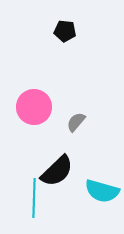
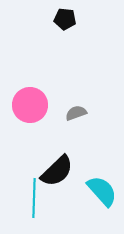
black pentagon: moved 12 px up
pink circle: moved 4 px left, 2 px up
gray semicircle: moved 9 px up; rotated 30 degrees clockwise
cyan semicircle: rotated 148 degrees counterclockwise
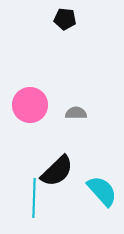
gray semicircle: rotated 20 degrees clockwise
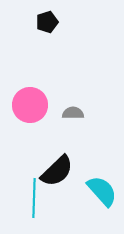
black pentagon: moved 18 px left, 3 px down; rotated 25 degrees counterclockwise
gray semicircle: moved 3 px left
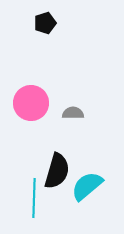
black pentagon: moved 2 px left, 1 px down
pink circle: moved 1 px right, 2 px up
black semicircle: rotated 30 degrees counterclockwise
cyan semicircle: moved 15 px left, 5 px up; rotated 88 degrees counterclockwise
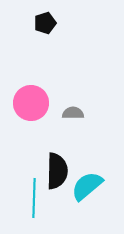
black semicircle: rotated 15 degrees counterclockwise
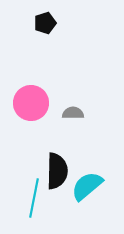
cyan line: rotated 9 degrees clockwise
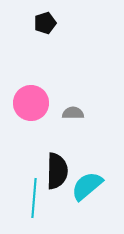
cyan line: rotated 6 degrees counterclockwise
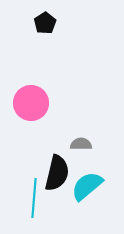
black pentagon: rotated 15 degrees counterclockwise
gray semicircle: moved 8 px right, 31 px down
black semicircle: moved 2 px down; rotated 12 degrees clockwise
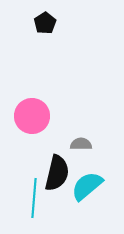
pink circle: moved 1 px right, 13 px down
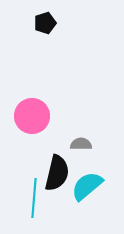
black pentagon: rotated 15 degrees clockwise
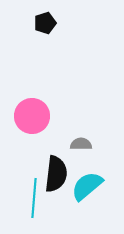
black semicircle: moved 1 px left, 1 px down; rotated 6 degrees counterclockwise
